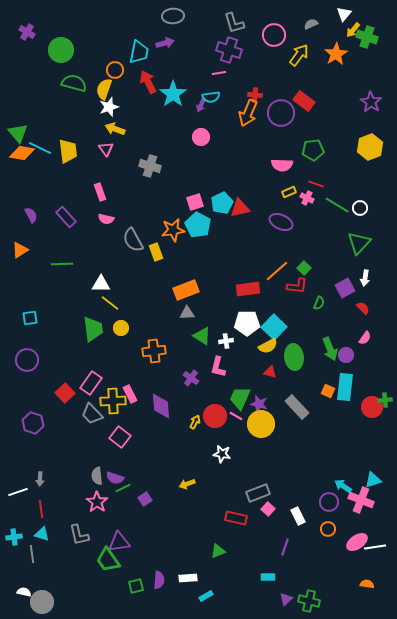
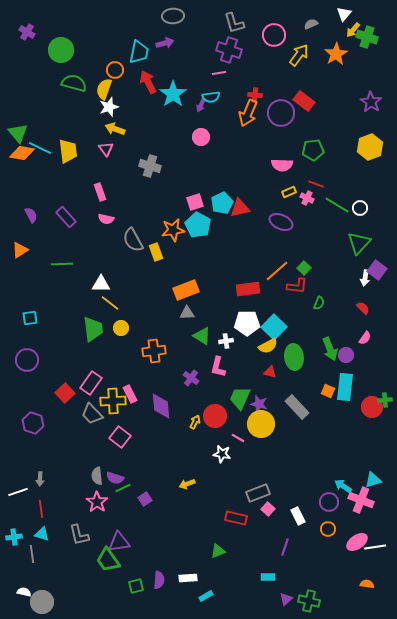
purple square at (345, 288): moved 32 px right, 18 px up; rotated 24 degrees counterclockwise
pink line at (236, 416): moved 2 px right, 22 px down
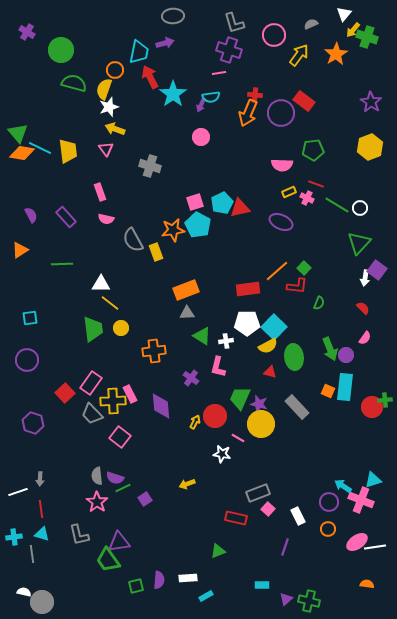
red arrow at (148, 82): moved 2 px right, 5 px up
cyan rectangle at (268, 577): moved 6 px left, 8 px down
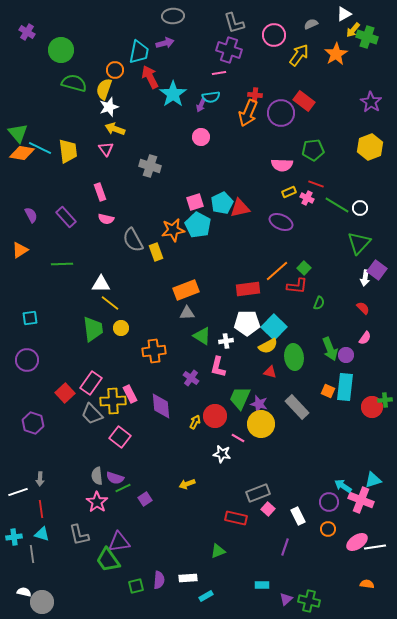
white triangle at (344, 14): rotated 21 degrees clockwise
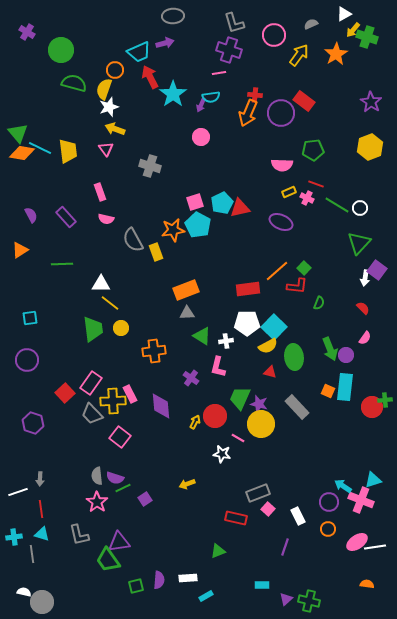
cyan trapezoid at (139, 52): rotated 55 degrees clockwise
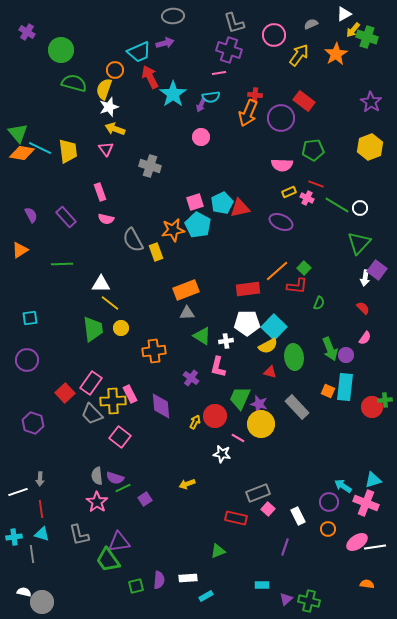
purple circle at (281, 113): moved 5 px down
pink cross at (361, 500): moved 5 px right, 3 px down
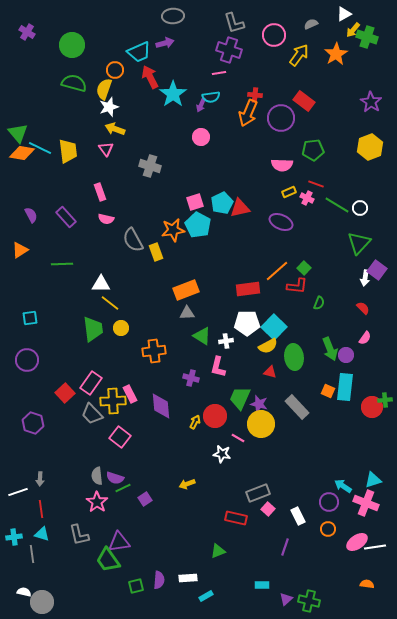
green circle at (61, 50): moved 11 px right, 5 px up
purple cross at (191, 378): rotated 21 degrees counterclockwise
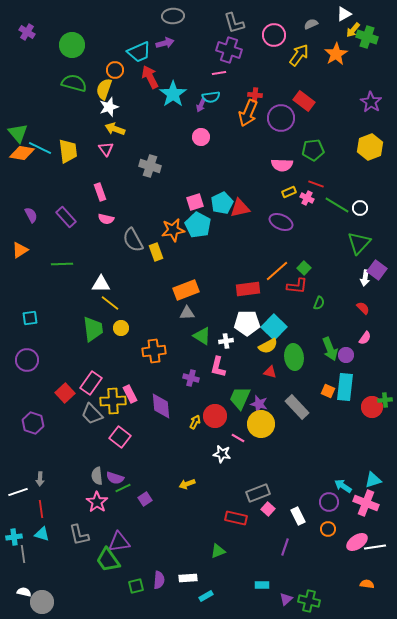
gray line at (32, 554): moved 9 px left
